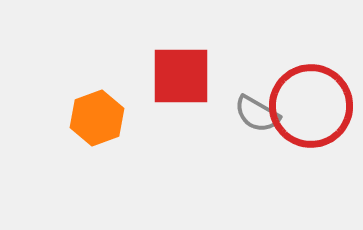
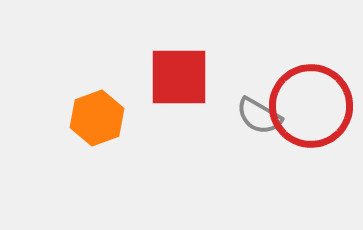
red square: moved 2 px left, 1 px down
gray semicircle: moved 2 px right, 2 px down
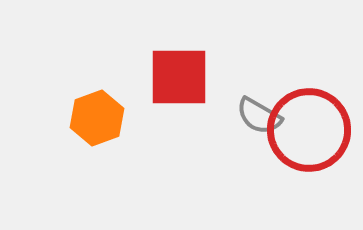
red circle: moved 2 px left, 24 px down
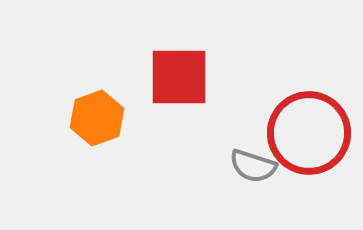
gray semicircle: moved 6 px left, 50 px down; rotated 12 degrees counterclockwise
red circle: moved 3 px down
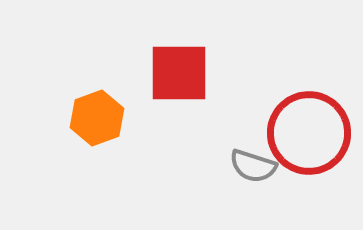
red square: moved 4 px up
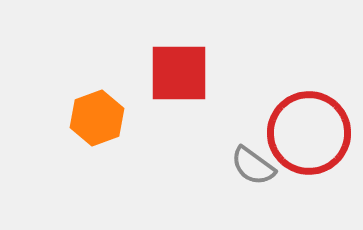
gray semicircle: rotated 18 degrees clockwise
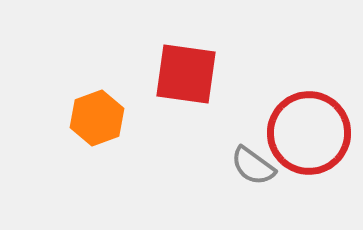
red square: moved 7 px right, 1 px down; rotated 8 degrees clockwise
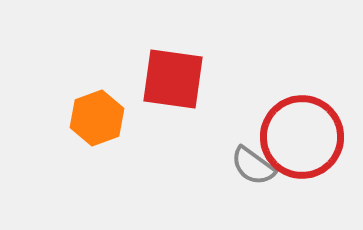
red square: moved 13 px left, 5 px down
red circle: moved 7 px left, 4 px down
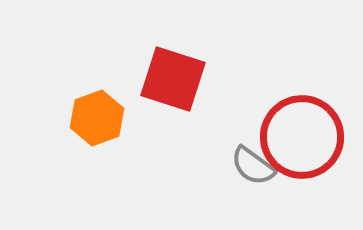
red square: rotated 10 degrees clockwise
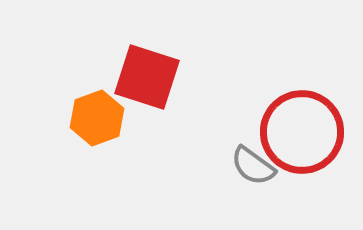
red square: moved 26 px left, 2 px up
red circle: moved 5 px up
